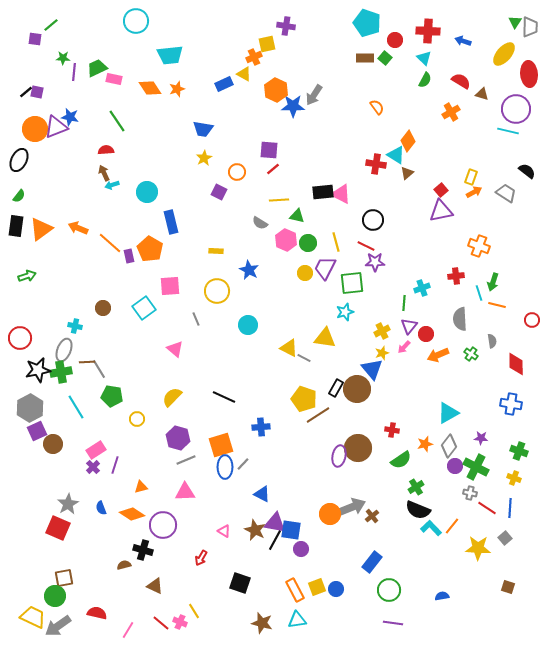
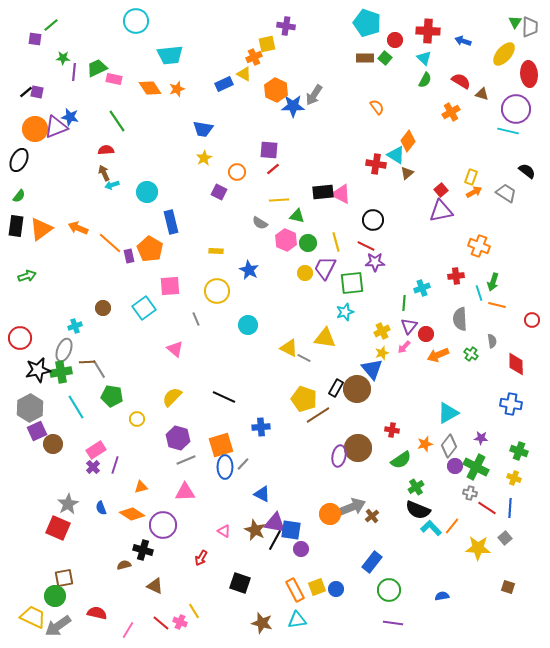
cyan cross at (75, 326): rotated 32 degrees counterclockwise
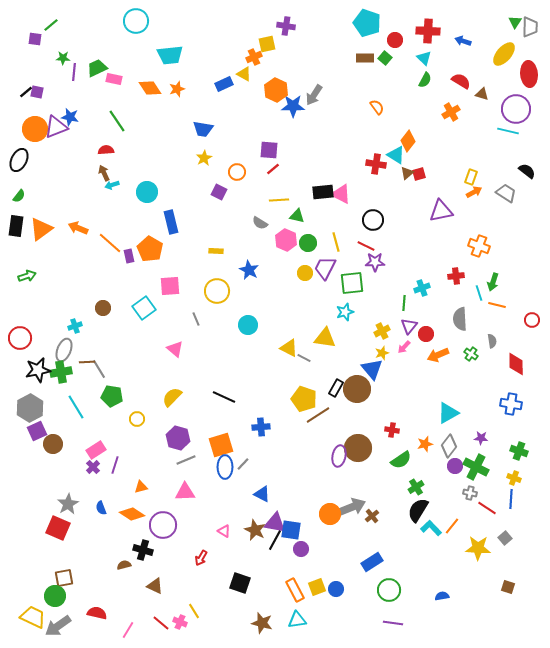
red square at (441, 190): moved 22 px left, 16 px up; rotated 24 degrees clockwise
blue line at (510, 508): moved 1 px right, 9 px up
black semicircle at (418, 510): rotated 100 degrees clockwise
blue rectangle at (372, 562): rotated 20 degrees clockwise
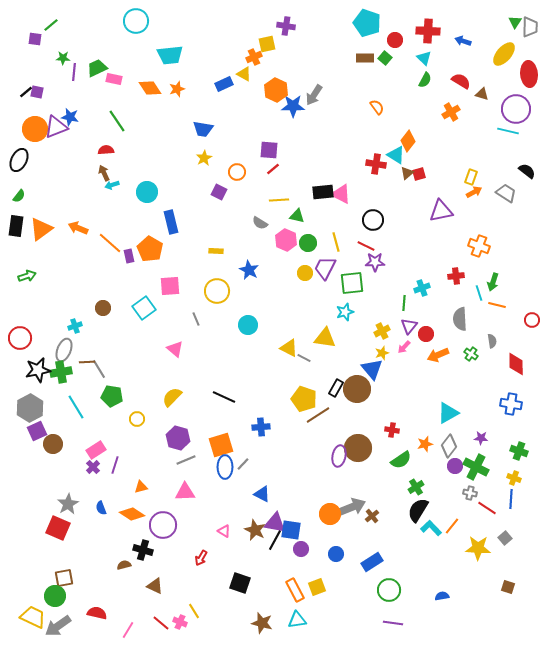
blue circle at (336, 589): moved 35 px up
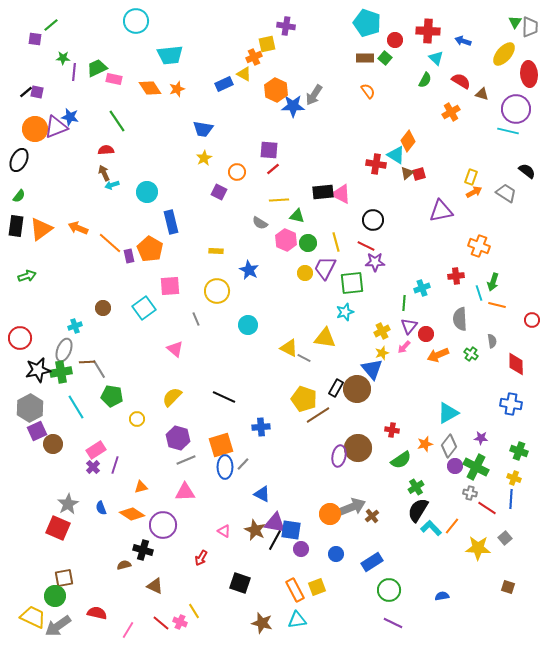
cyan triangle at (424, 58): moved 12 px right
orange semicircle at (377, 107): moved 9 px left, 16 px up
purple line at (393, 623): rotated 18 degrees clockwise
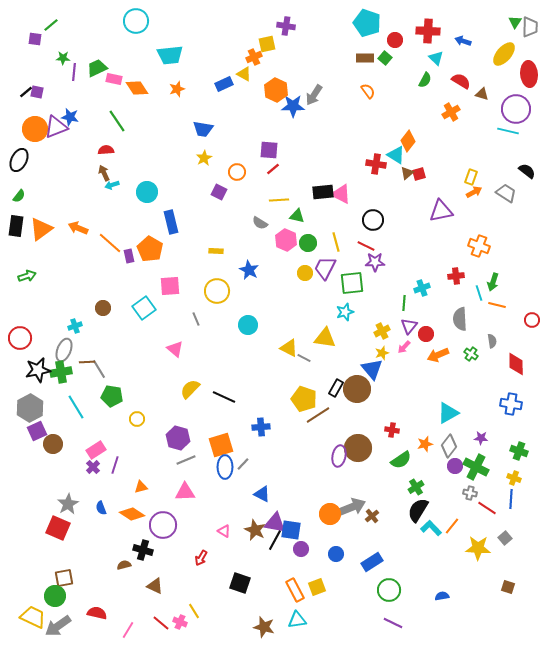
orange diamond at (150, 88): moved 13 px left
yellow semicircle at (172, 397): moved 18 px right, 8 px up
brown star at (262, 623): moved 2 px right, 4 px down
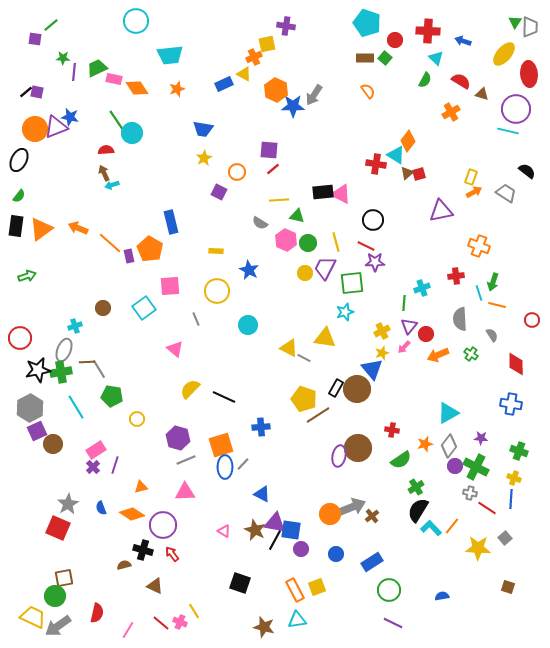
cyan circle at (147, 192): moved 15 px left, 59 px up
gray semicircle at (492, 341): moved 6 px up; rotated 24 degrees counterclockwise
red arrow at (201, 558): moved 29 px left, 4 px up; rotated 112 degrees clockwise
red semicircle at (97, 613): rotated 90 degrees clockwise
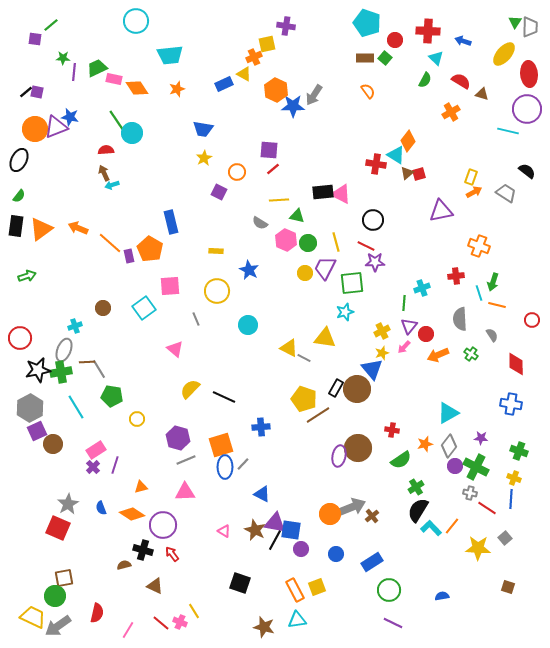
purple circle at (516, 109): moved 11 px right
